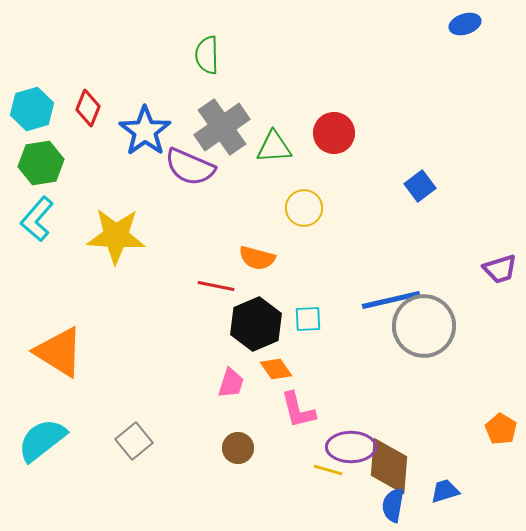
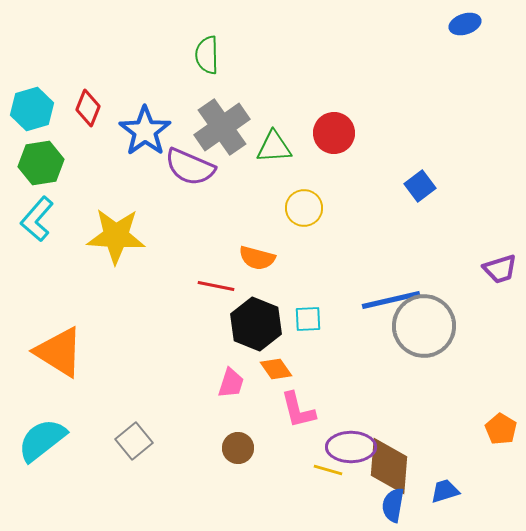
black hexagon: rotated 15 degrees counterclockwise
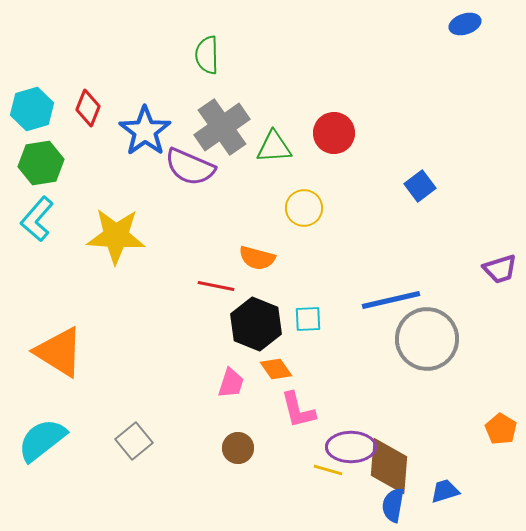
gray circle: moved 3 px right, 13 px down
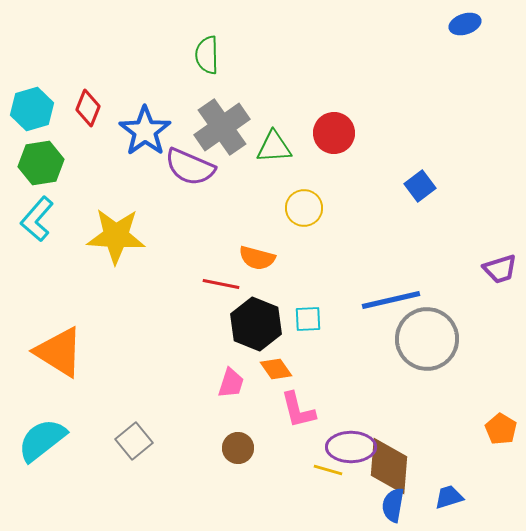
red line: moved 5 px right, 2 px up
blue trapezoid: moved 4 px right, 6 px down
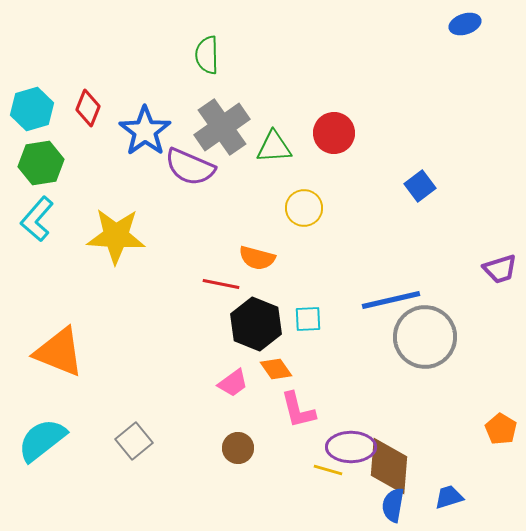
gray circle: moved 2 px left, 2 px up
orange triangle: rotated 10 degrees counterclockwise
pink trapezoid: moved 2 px right; rotated 36 degrees clockwise
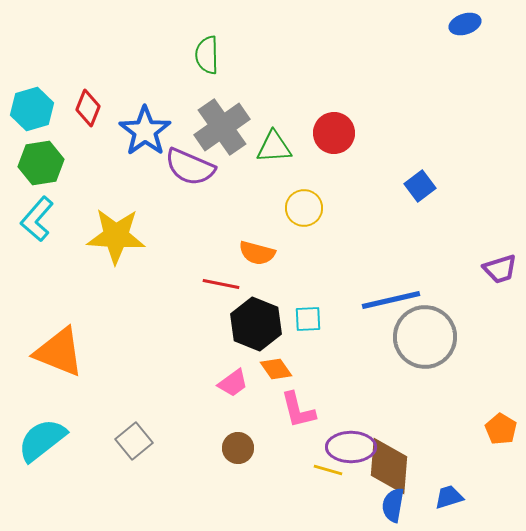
orange semicircle: moved 5 px up
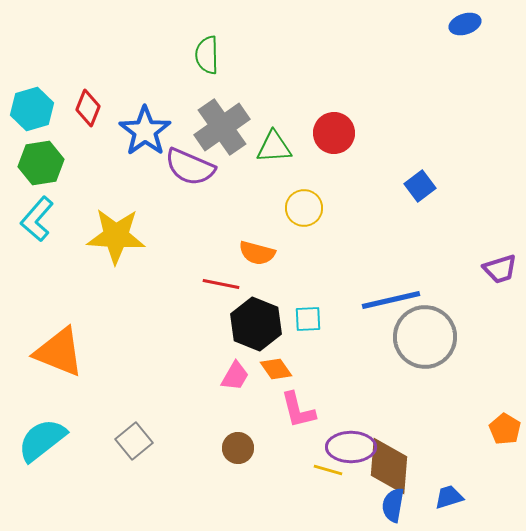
pink trapezoid: moved 2 px right, 7 px up; rotated 24 degrees counterclockwise
orange pentagon: moved 4 px right
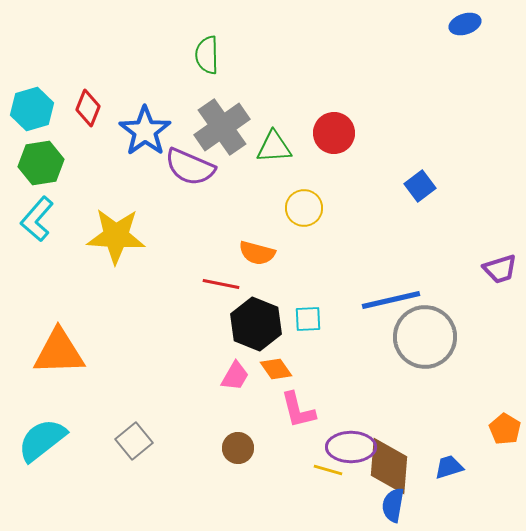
orange triangle: rotated 24 degrees counterclockwise
blue trapezoid: moved 30 px up
